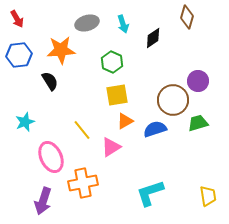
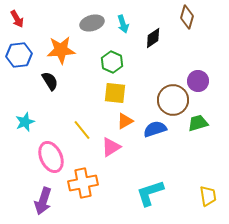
gray ellipse: moved 5 px right
yellow square: moved 2 px left, 2 px up; rotated 15 degrees clockwise
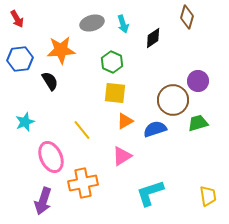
blue hexagon: moved 1 px right, 4 px down
pink triangle: moved 11 px right, 9 px down
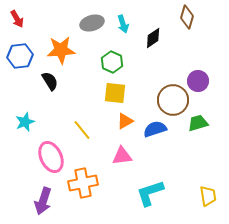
blue hexagon: moved 3 px up
pink triangle: rotated 25 degrees clockwise
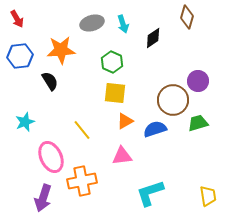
orange cross: moved 1 px left, 2 px up
purple arrow: moved 3 px up
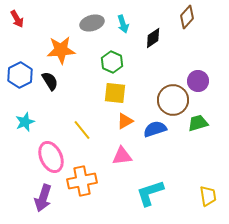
brown diamond: rotated 25 degrees clockwise
blue hexagon: moved 19 px down; rotated 20 degrees counterclockwise
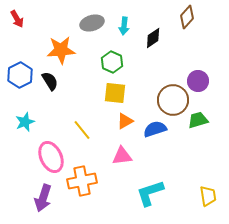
cyan arrow: moved 1 px right, 2 px down; rotated 24 degrees clockwise
green trapezoid: moved 3 px up
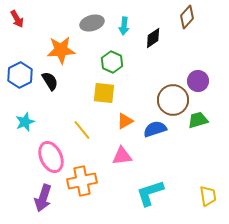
yellow square: moved 11 px left
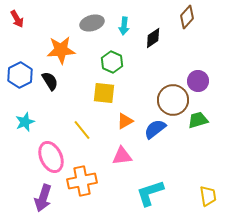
blue semicircle: rotated 20 degrees counterclockwise
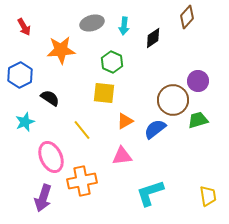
red arrow: moved 7 px right, 8 px down
black semicircle: moved 17 px down; rotated 24 degrees counterclockwise
